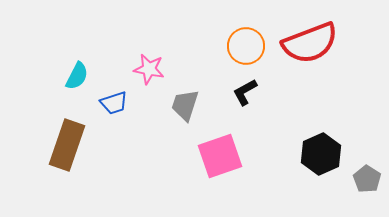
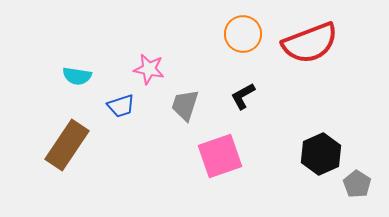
orange circle: moved 3 px left, 12 px up
cyan semicircle: rotated 72 degrees clockwise
black L-shape: moved 2 px left, 4 px down
blue trapezoid: moved 7 px right, 3 px down
brown rectangle: rotated 15 degrees clockwise
gray pentagon: moved 10 px left, 5 px down
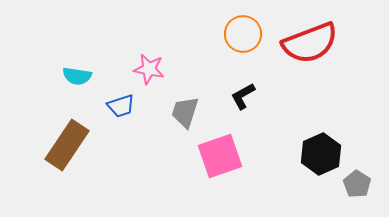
gray trapezoid: moved 7 px down
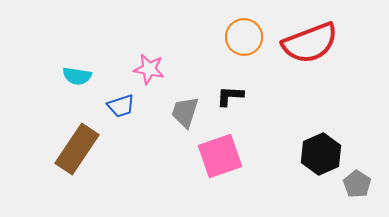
orange circle: moved 1 px right, 3 px down
black L-shape: moved 13 px left; rotated 32 degrees clockwise
brown rectangle: moved 10 px right, 4 px down
